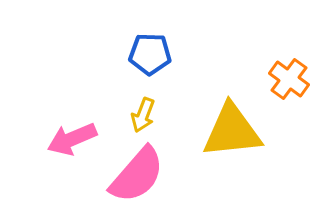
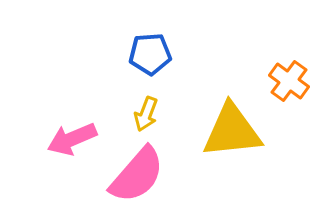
blue pentagon: rotated 6 degrees counterclockwise
orange cross: moved 2 px down
yellow arrow: moved 3 px right, 1 px up
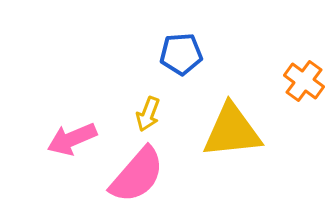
blue pentagon: moved 31 px right
orange cross: moved 15 px right
yellow arrow: moved 2 px right
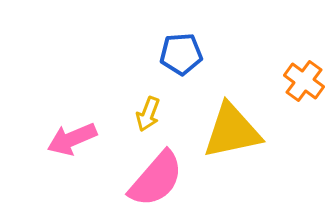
yellow triangle: rotated 6 degrees counterclockwise
pink semicircle: moved 19 px right, 4 px down
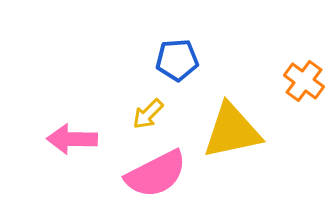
blue pentagon: moved 4 px left, 6 px down
yellow arrow: rotated 24 degrees clockwise
pink arrow: rotated 24 degrees clockwise
pink semicircle: moved 5 px up; rotated 22 degrees clockwise
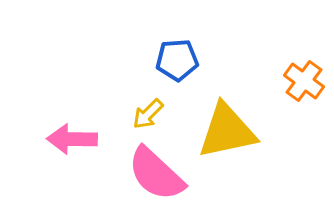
yellow triangle: moved 5 px left
pink semicircle: rotated 70 degrees clockwise
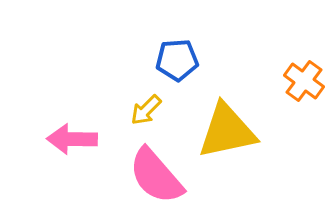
yellow arrow: moved 2 px left, 4 px up
pink semicircle: moved 2 px down; rotated 6 degrees clockwise
